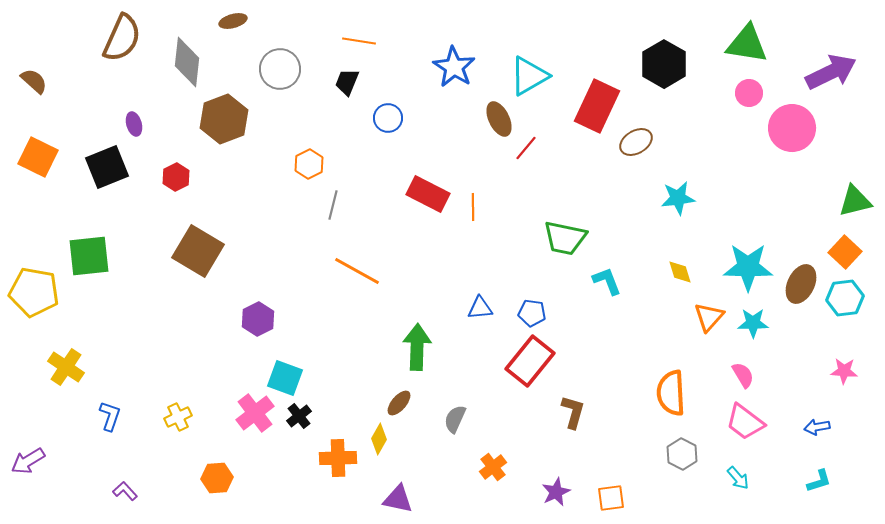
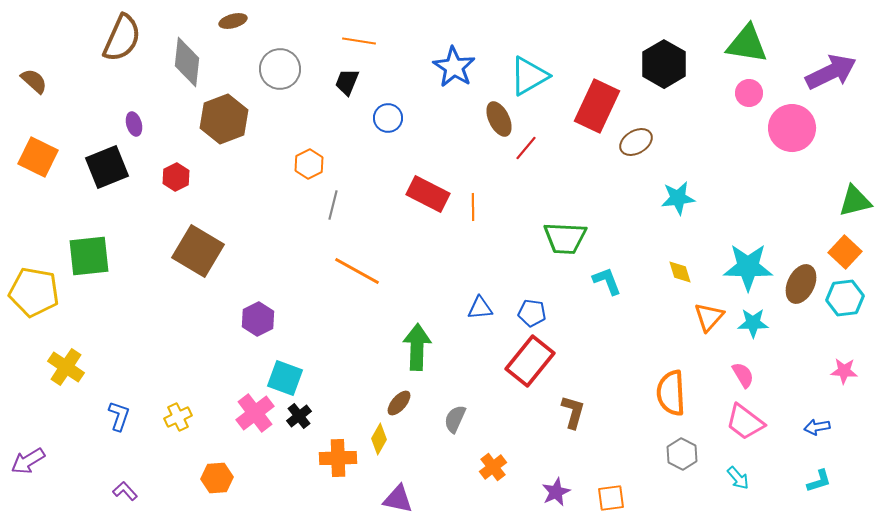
green trapezoid at (565, 238): rotated 9 degrees counterclockwise
blue L-shape at (110, 416): moved 9 px right
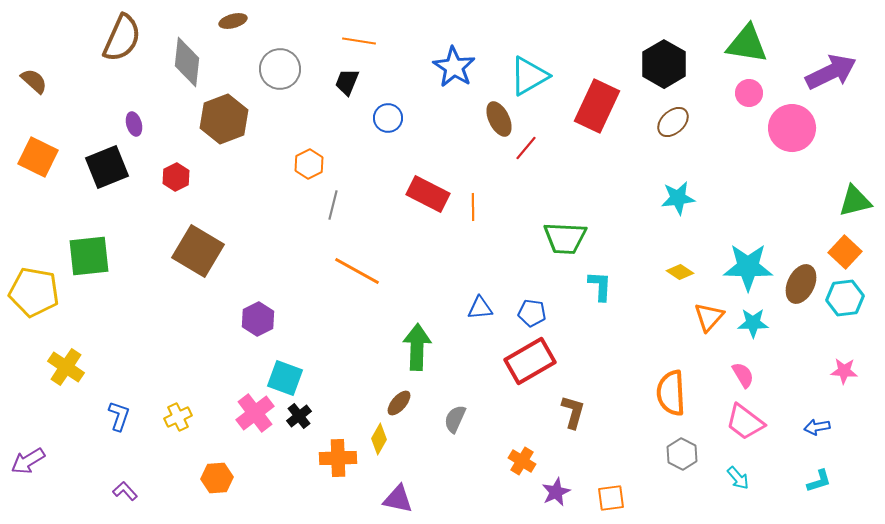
brown ellipse at (636, 142): moved 37 px right, 20 px up; rotated 12 degrees counterclockwise
yellow diamond at (680, 272): rotated 40 degrees counterclockwise
cyan L-shape at (607, 281): moved 7 px left, 5 px down; rotated 24 degrees clockwise
red rectangle at (530, 361): rotated 21 degrees clockwise
orange cross at (493, 467): moved 29 px right, 6 px up; rotated 20 degrees counterclockwise
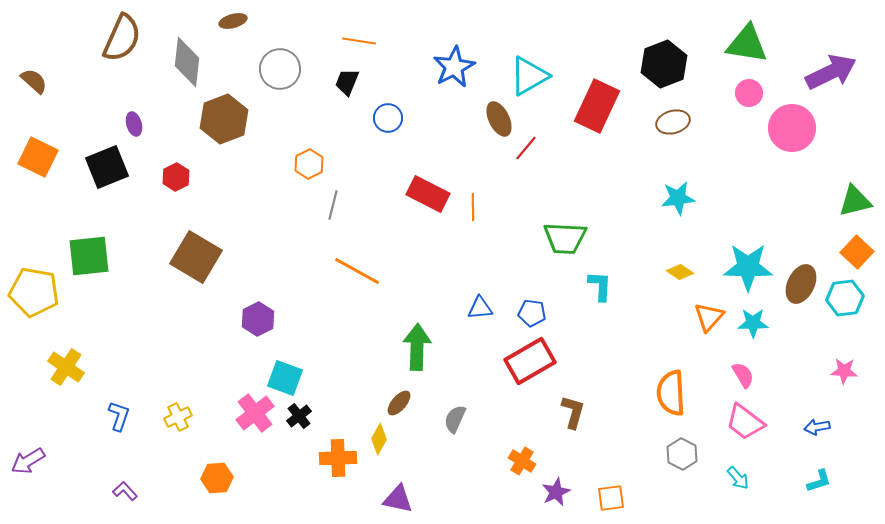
black hexagon at (664, 64): rotated 9 degrees clockwise
blue star at (454, 67): rotated 12 degrees clockwise
brown ellipse at (673, 122): rotated 28 degrees clockwise
brown square at (198, 251): moved 2 px left, 6 px down
orange square at (845, 252): moved 12 px right
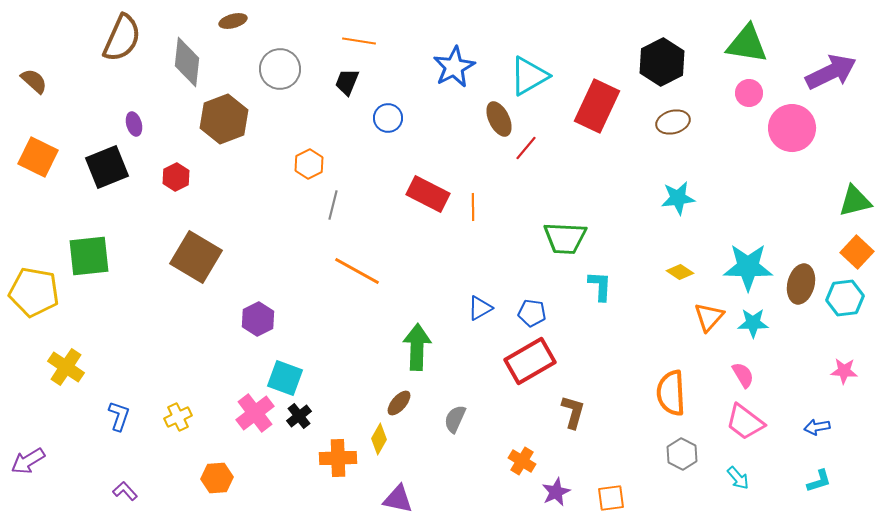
black hexagon at (664, 64): moved 2 px left, 2 px up; rotated 6 degrees counterclockwise
brown ellipse at (801, 284): rotated 12 degrees counterclockwise
blue triangle at (480, 308): rotated 24 degrees counterclockwise
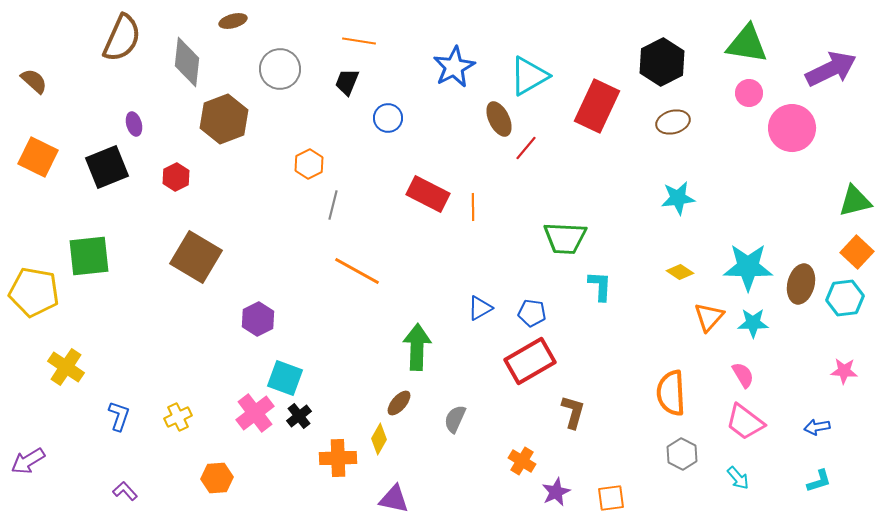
purple arrow at (831, 72): moved 3 px up
purple triangle at (398, 499): moved 4 px left
